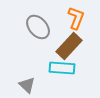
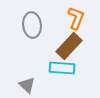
gray ellipse: moved 6 px left, 2 px up; rotated 35 degrees clockwise
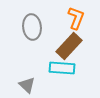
gray ellipse: moved 2 px down
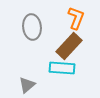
gray triangle: rotated 36 degrees clockwise
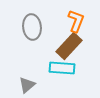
orange L-shape: moved 3 px down
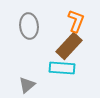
gray ellipse: moved 3 px left, 1 px up
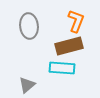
brown rectangle: rotated 32 degrees clockwise
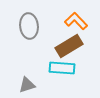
orange L-shape: rotated 65 degrees counterclockwise
brown rectangle: rotated 16 degrees counterclockwise
gray triangle: rotated 24 degrees clockwise
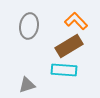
gray ellipse: rotated 15 degrees clockwise
cyan rectangle: moved 2 px right, 2 px down
